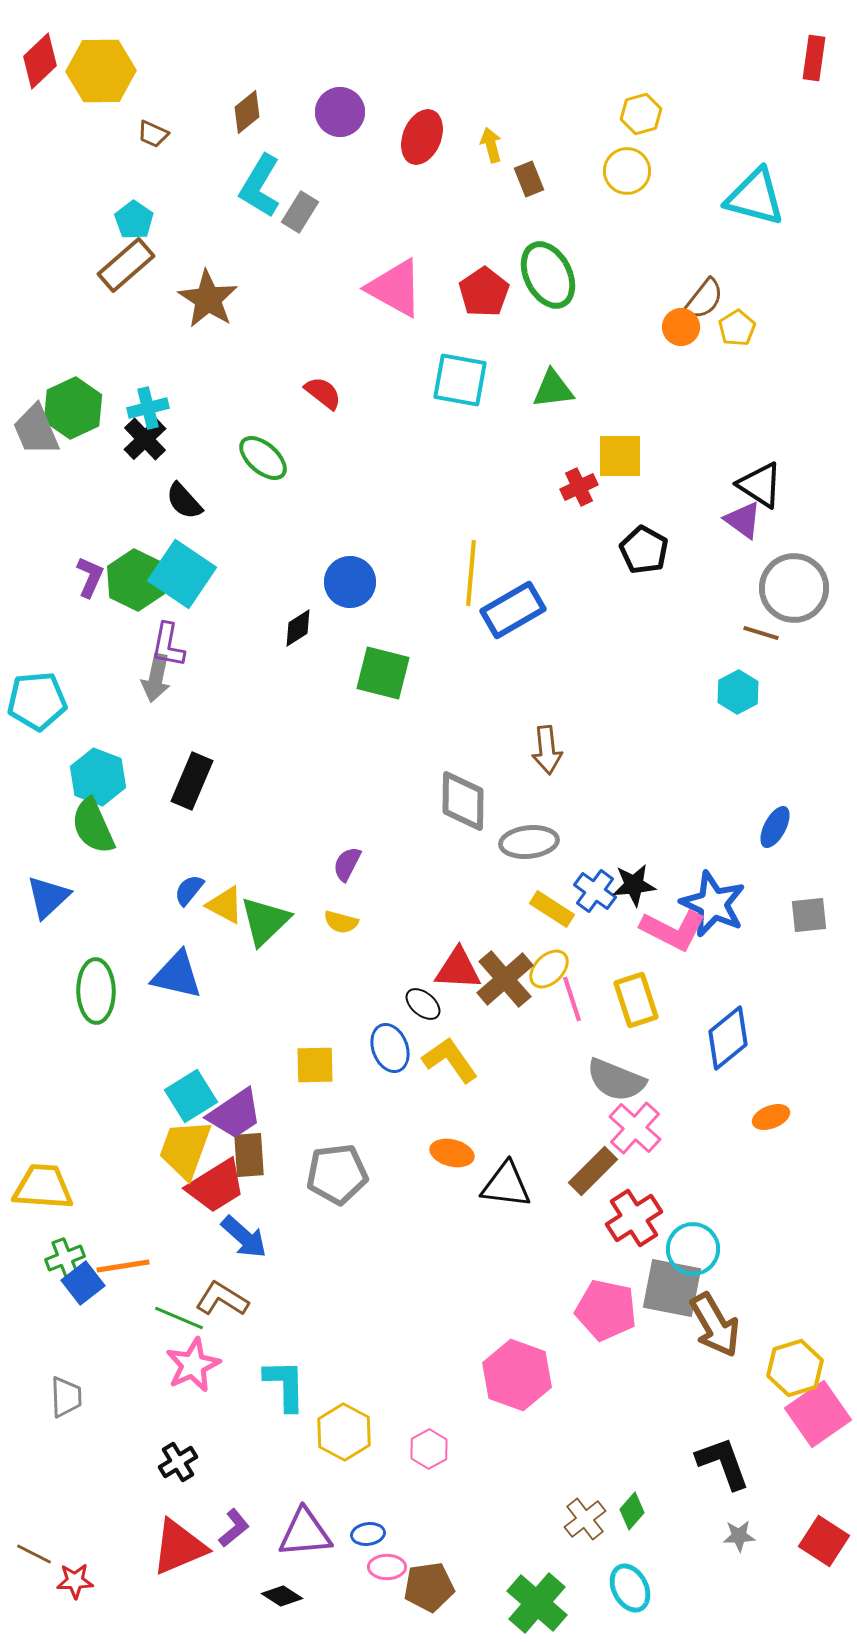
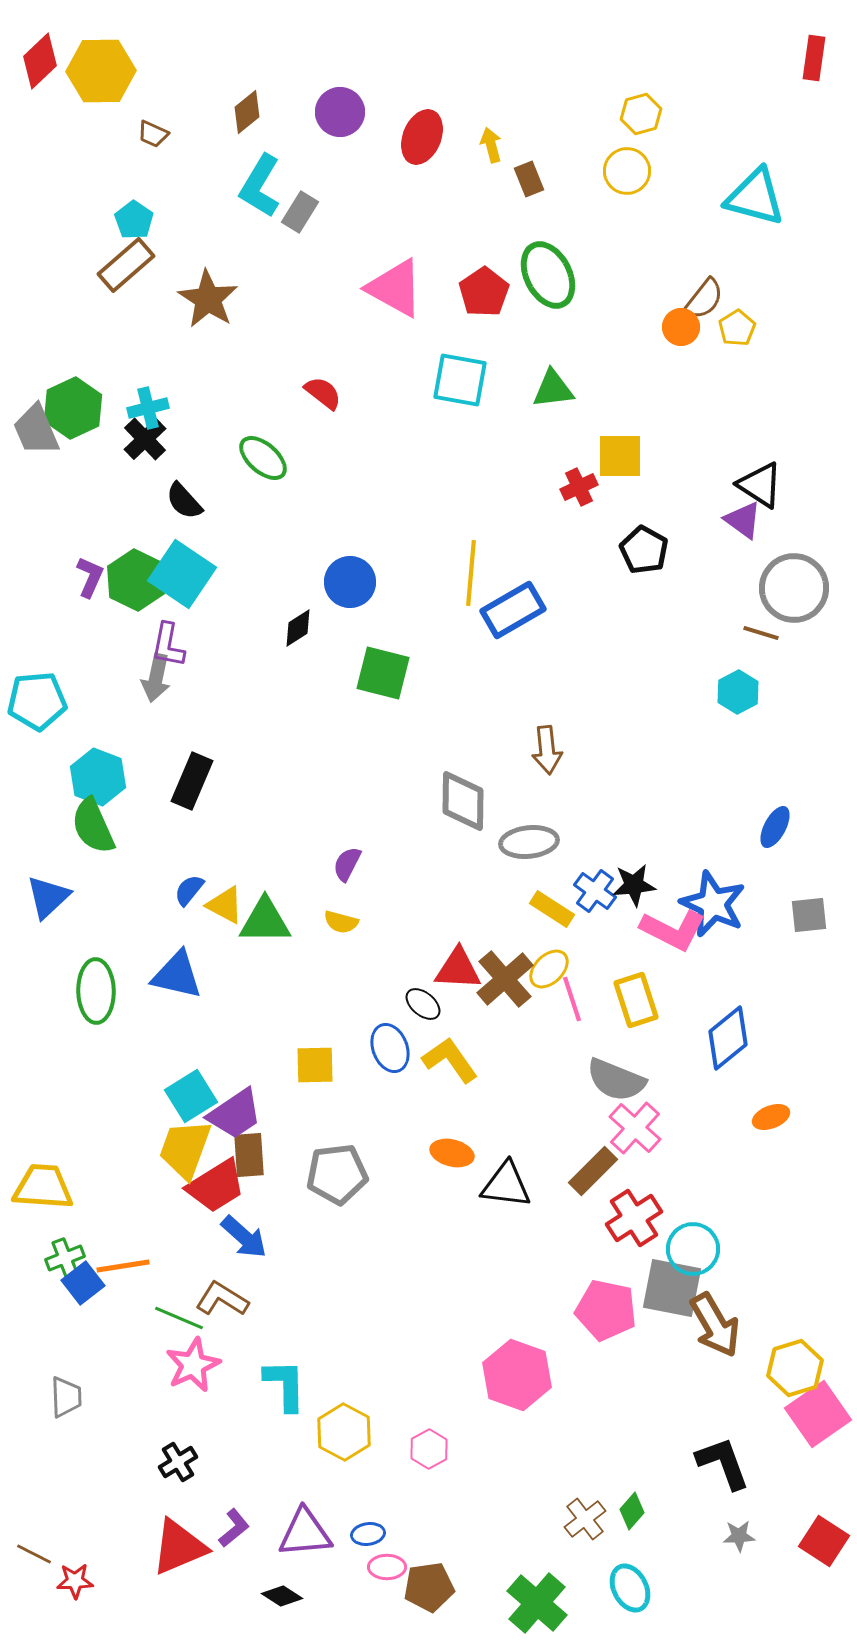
green triangle at (265, 921): rotated 44 degrees clockwise
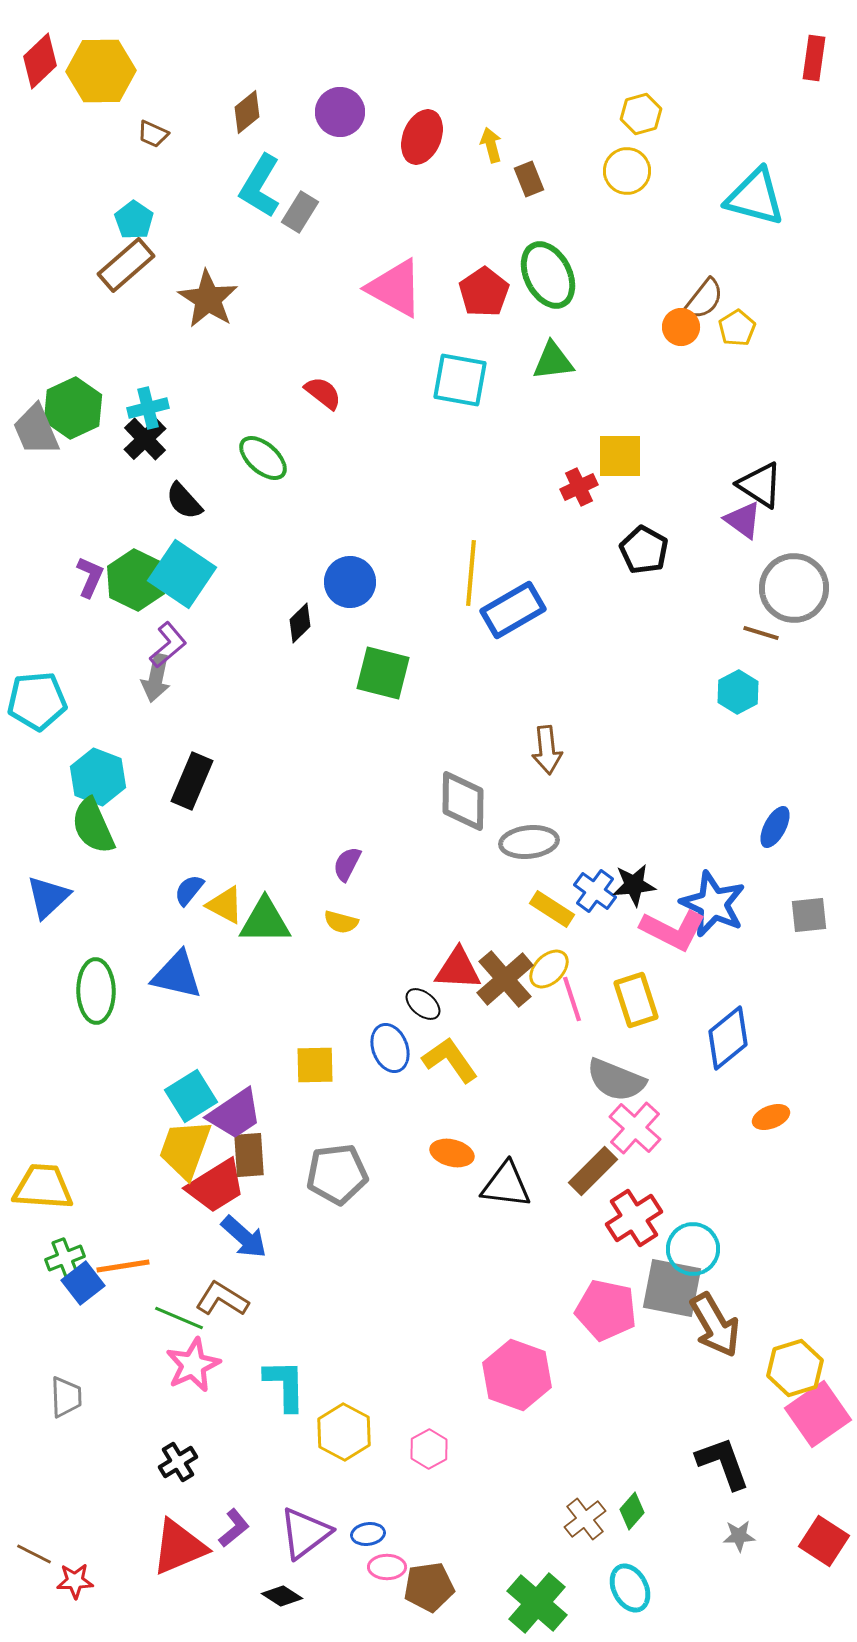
green triangle at (553, 389): moved 28 px up
black diamond at (298, 628): moved 2 px right, 5 px up; rotated 12 degrees counterclockwise
purple L-shape at (168, 645): rotated 141 degrees counterclockwise
purple triangle at (305, 1533): rotated 32 degrees counterclockwise
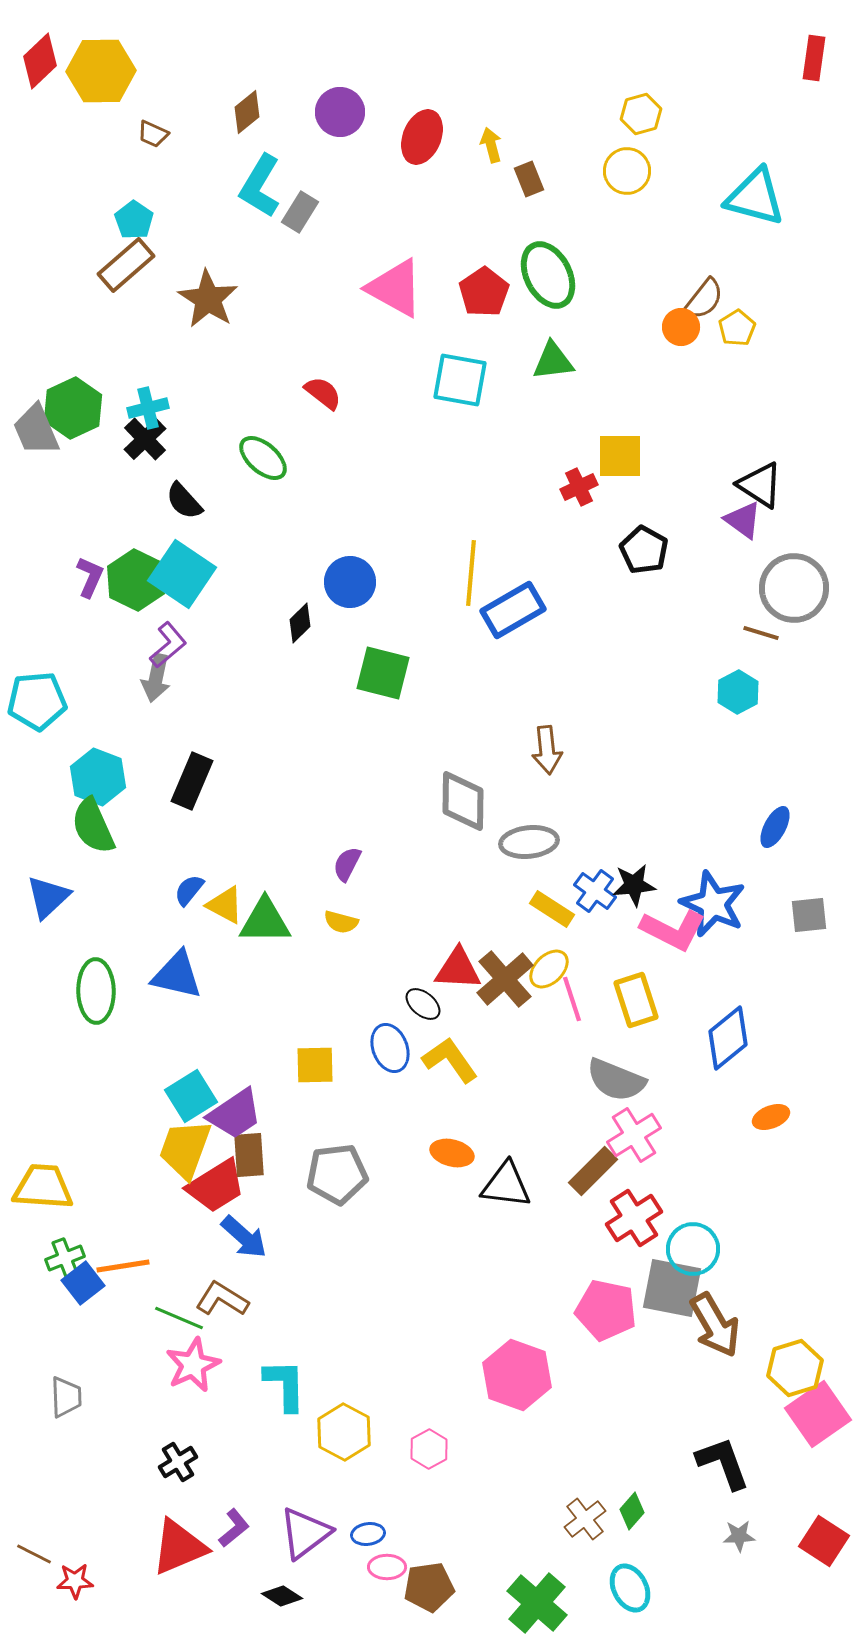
pink cross at (635, 1128): moved 1 px left, 7 px down; rotated 16 degrees clockwise
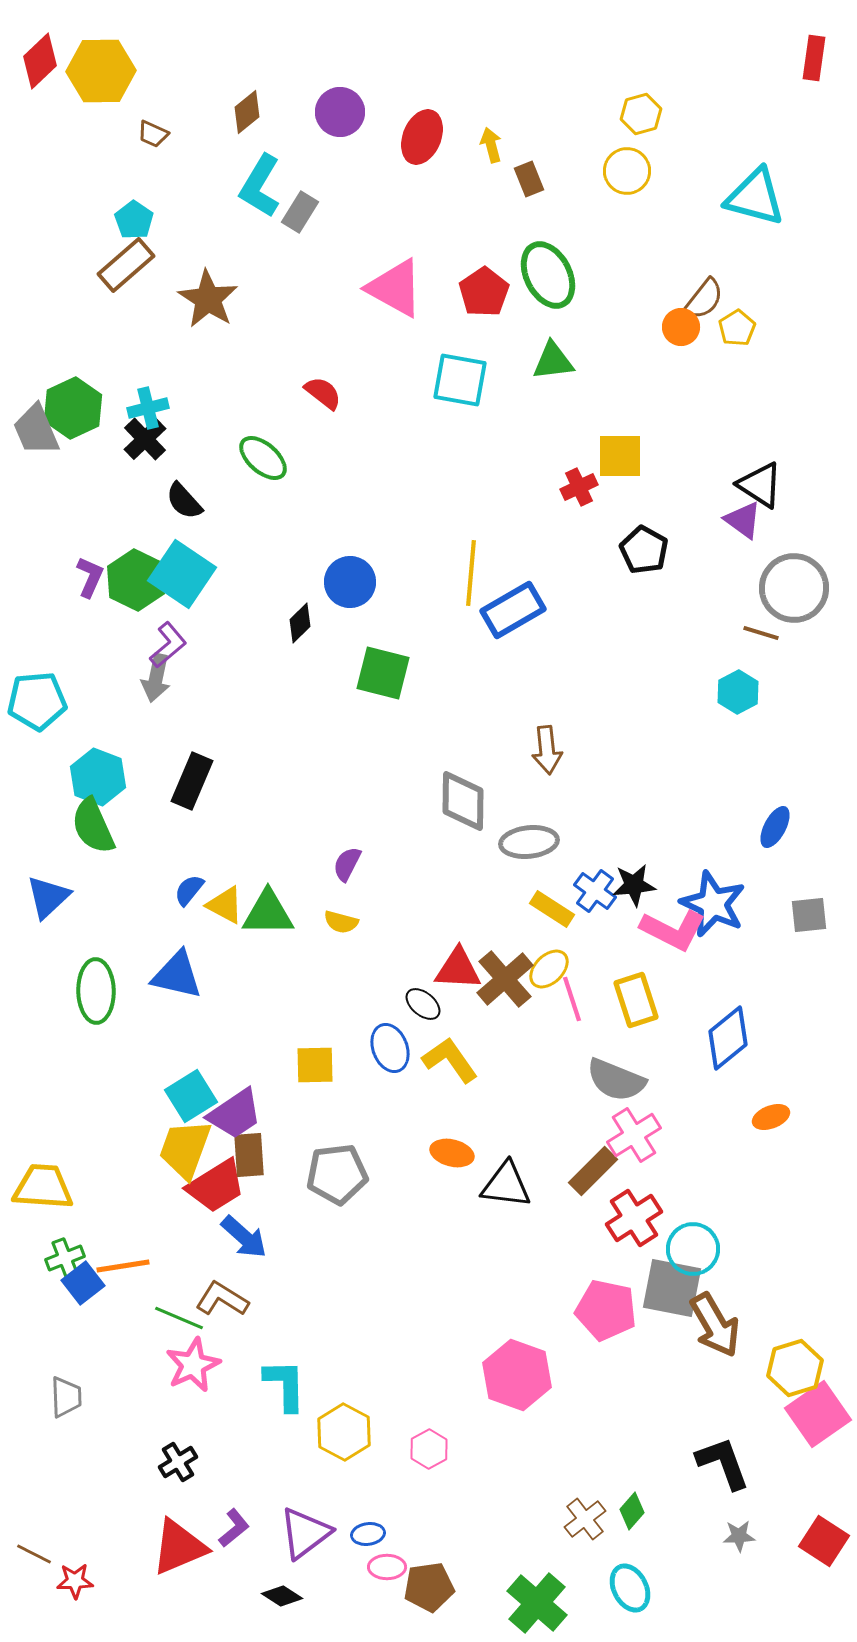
green triangle at (265, 921): moved 3 px right, 8 px up
